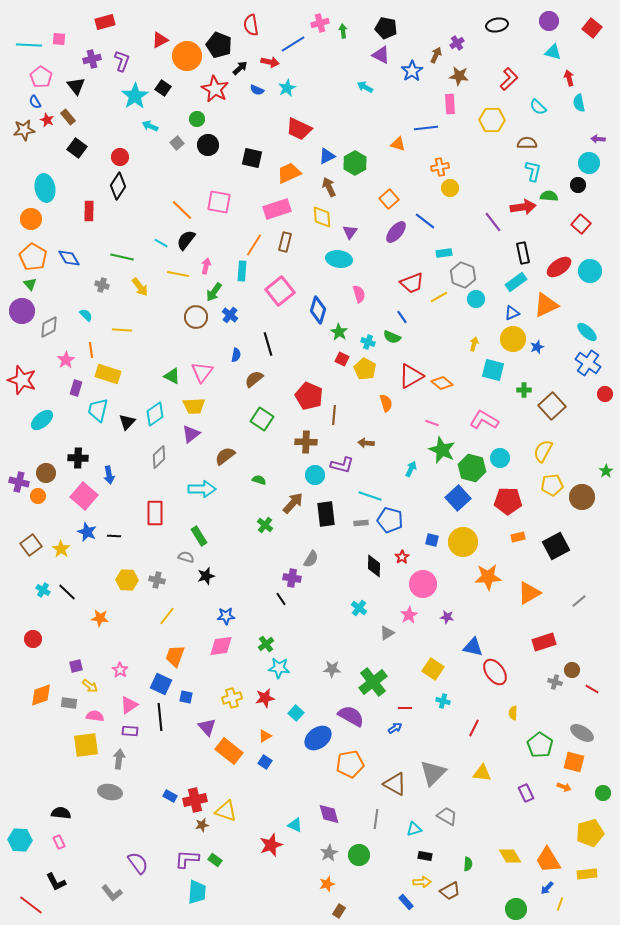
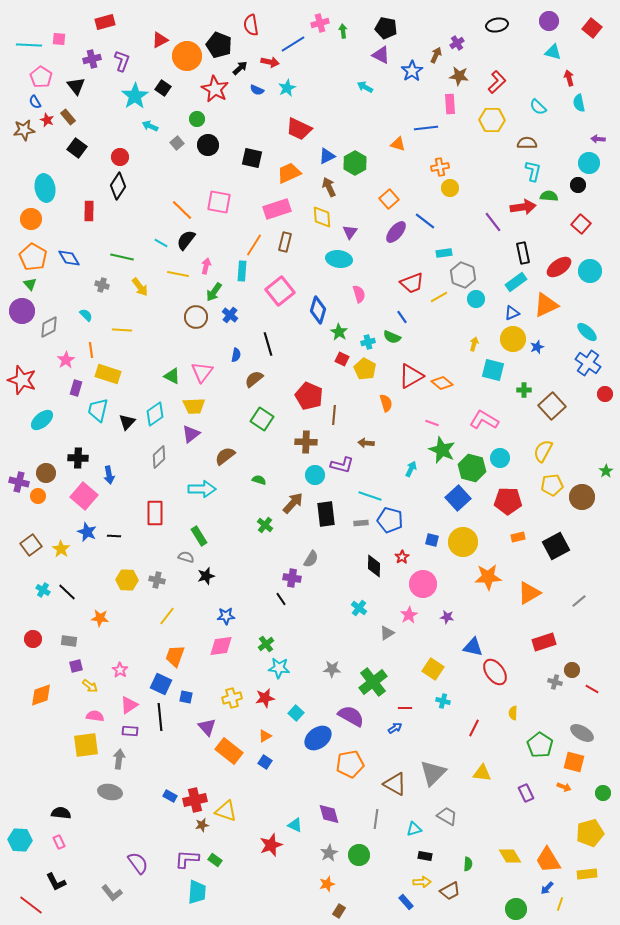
red L-shape at (509, 79): moved 12 px left, 3 px down
cyan cross at (368, 342): rotated 32 degrees counterclockwise
gray rectangle at (69, 703): moved 62 px up
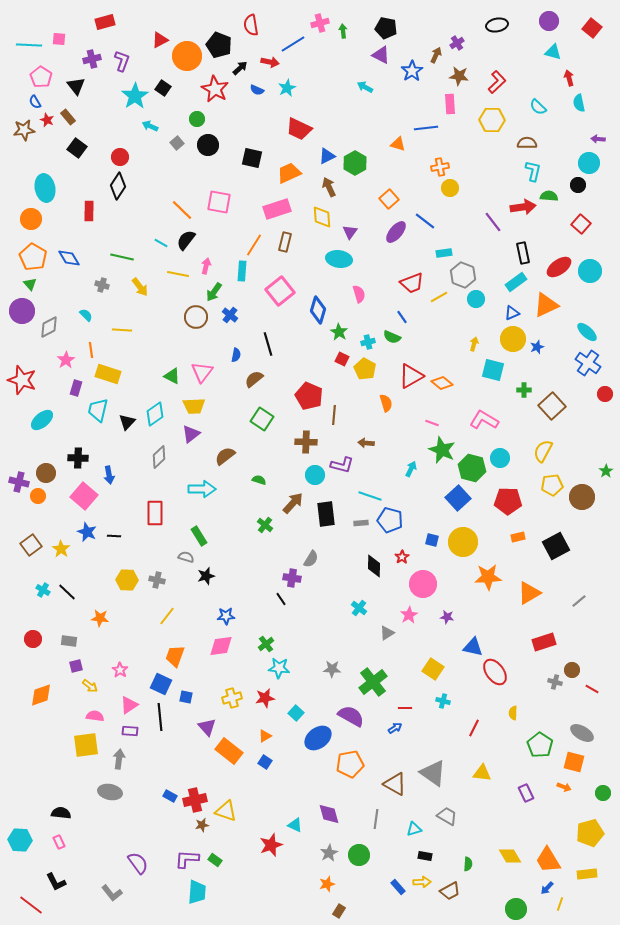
gray triangle at (433, 773): rotated 40 degrees counterclockwise
blue rectangle at (406, 902): moved 8 px left, 15 px up
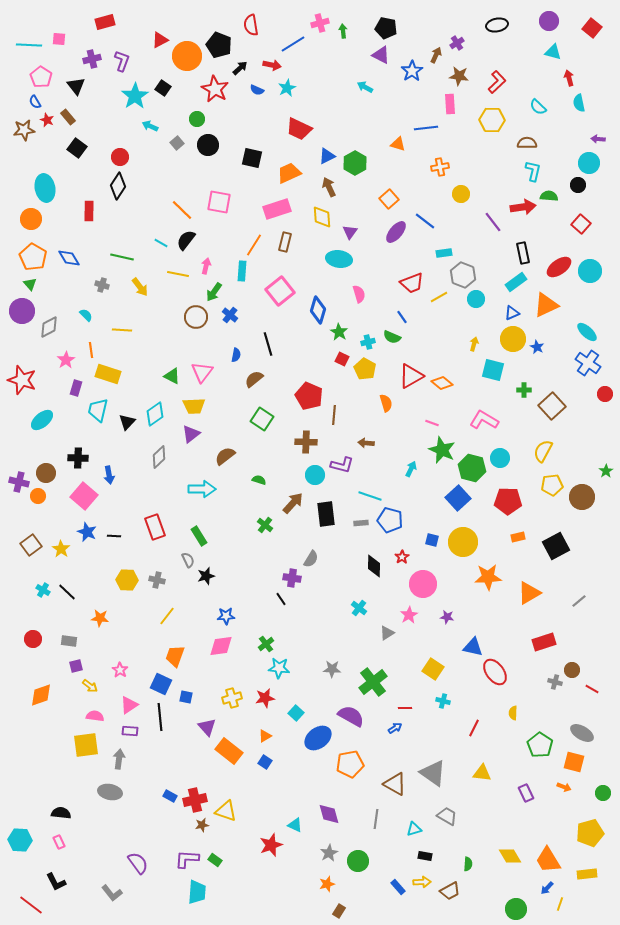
red arrow at (270, 62): moved 2 px right, 3 px down
yellow circle at (450, 188): moved 11 px right, 6 px down
blue star at (537, 347): rotated 24 degrees counterclockwise
red rectangle at (155, 513): moved 14 px down; rotated 20 degrees counterclockwise
gray semicircle at (186, 557): moved 2 px right, 3 px down; rotated 49 degrees clockwise
green circle at (359, 855): moved 1 px left, 6 px down
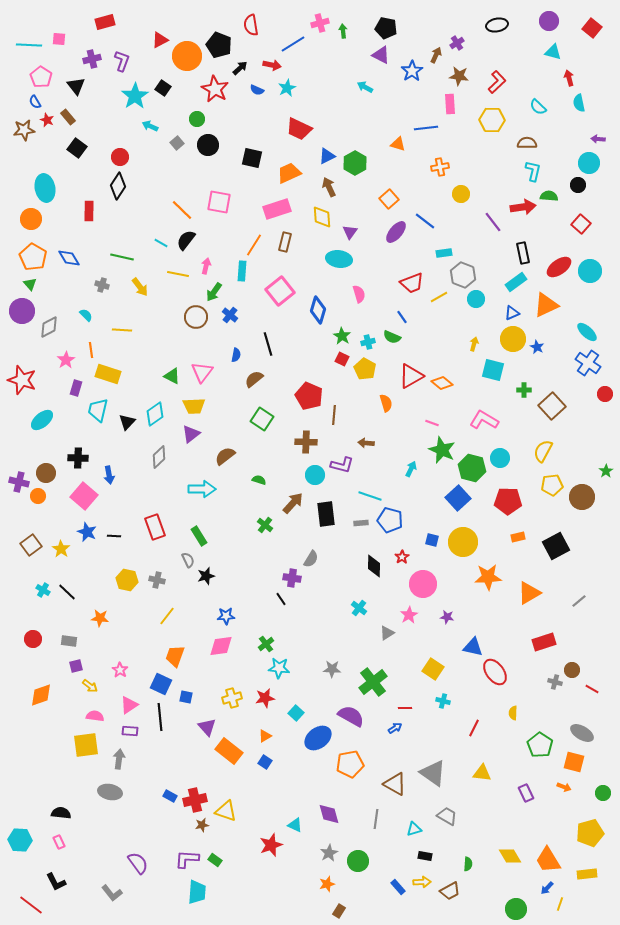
green star at (339, 332): moved 3 px right, 4 px down
yellow hexagon at (127, 580): rotated 10 degrees clockwise
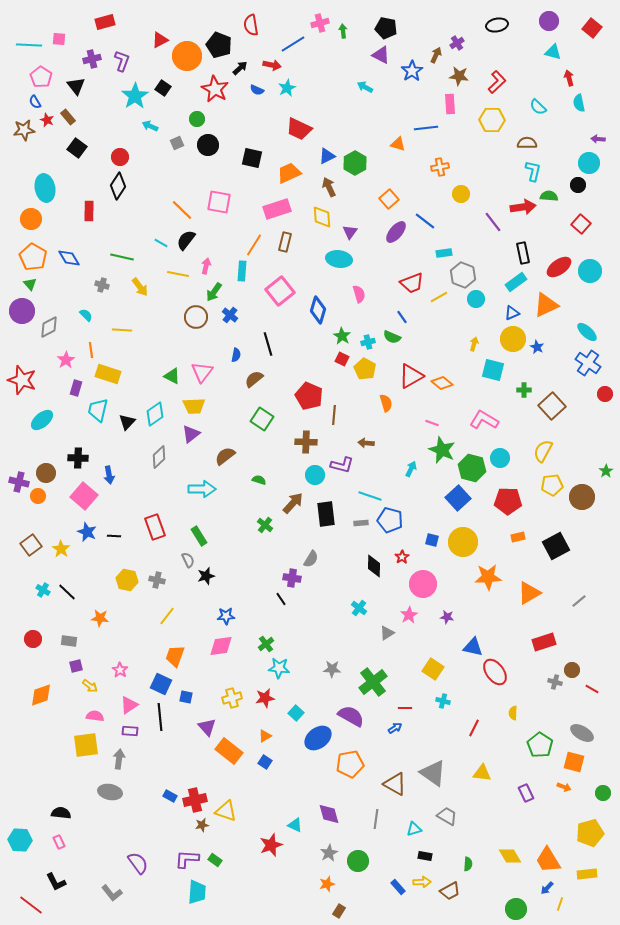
gray square at (177, 143): rotated 16 degrees clockwise
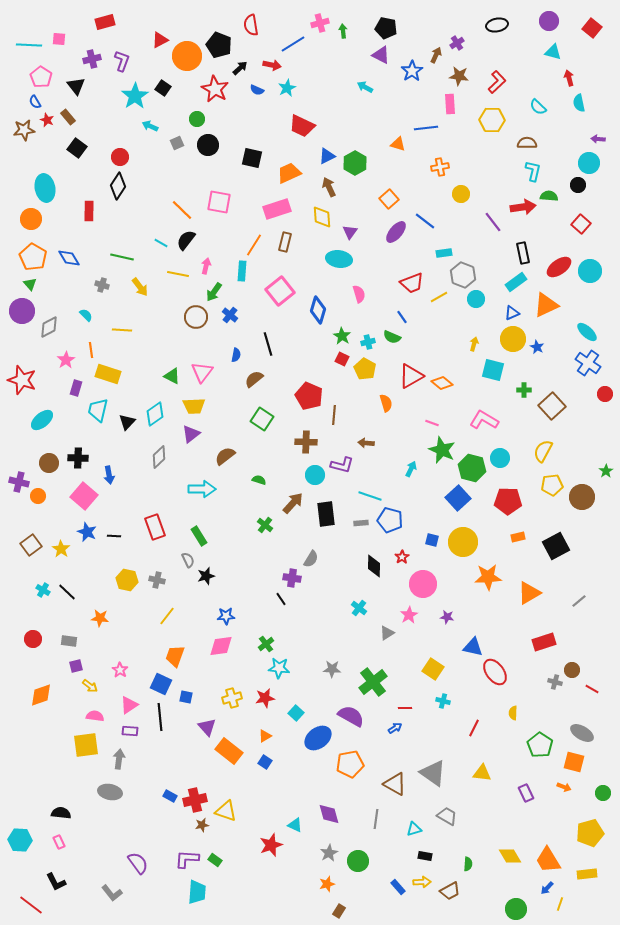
red trapezoid at (299, 129): moved 3 px right, 3 px up
brown circle at (46, 473): moved 3 px right, 10 px up
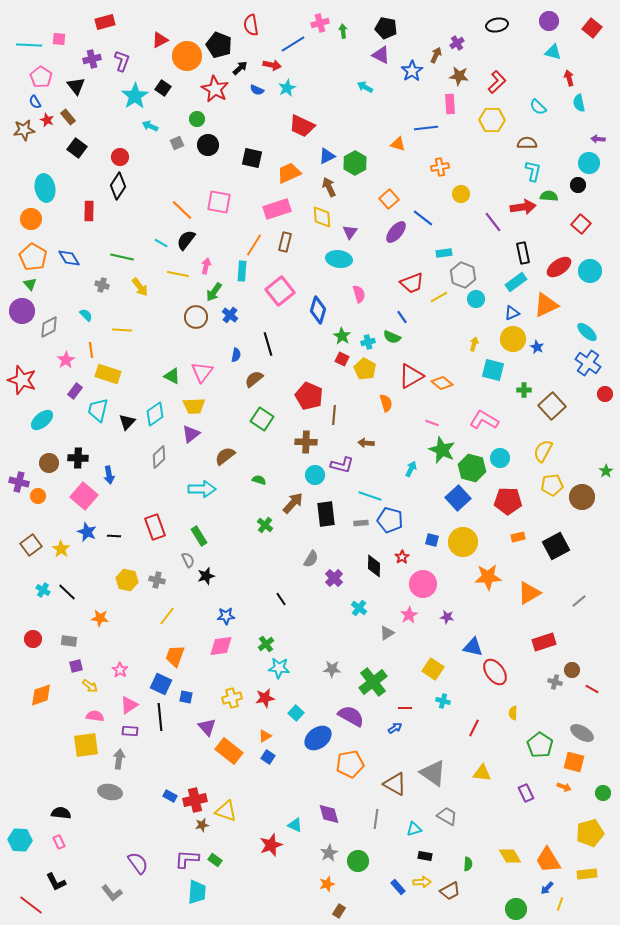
blue line at (425, 221): moved 2 px left, 3 px up
purple rectangle at (76, 388): moved 1 px left, 3 px down; rotated 21 degrees clockwise
purple cross at (292, 578): moved 42 px right; rotated 36 degrees clockwise
blue square at (265, 762): moved 3 px right, 5 px up
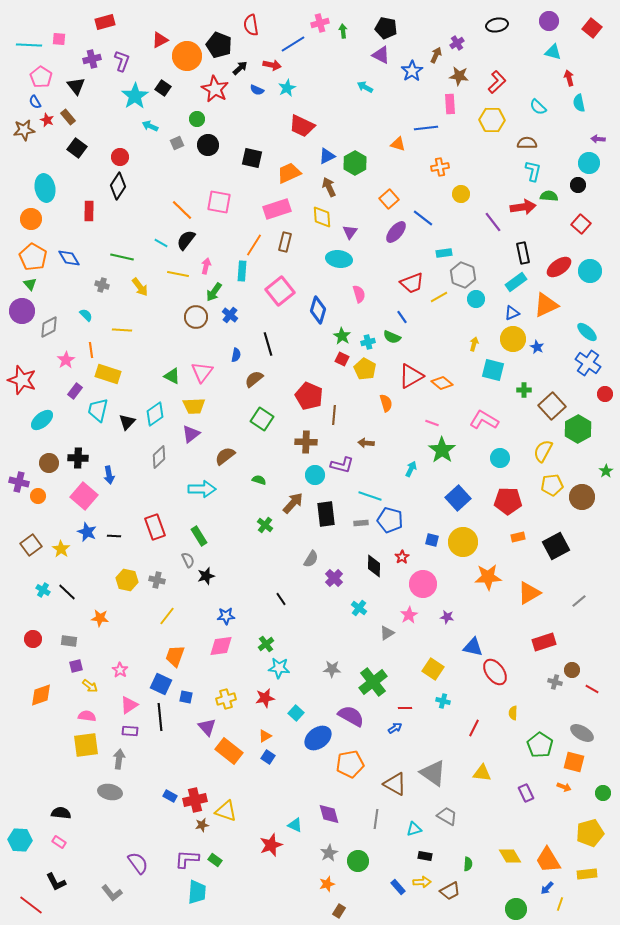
green star at (442, 450): rotated 12 degrees clockwise
green hexagon at (472, 468): moved 106 px right, 39 px up; rotated 16 degrees clockwise
yellow cross at (232, 698): moved 6 px left, 1 px down
pink semicircle at (95, 716): moved 8 px left
pink rectangle at (59, 842): rotated 32 degrees counterclockwise
